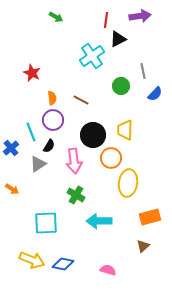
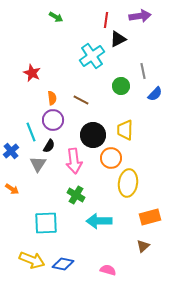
blue cross: moved 3 px down
gray triangle: rotated 24 degrees counterclockwise
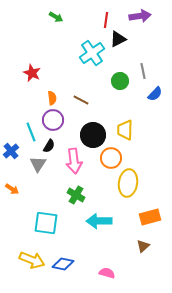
cyan cross: moved 3 px up
green circle: moved 1 px left, 5 px up
cyan square: rotated 10 degrees clockwise
pink semicircle: moved 1 px left, 3 px down
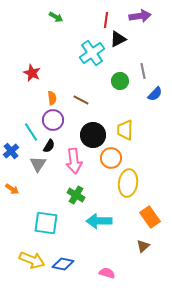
cyan line: rotated 12 degrees counterclockwise
orange rectangle: rotated 70 degrees clockwise
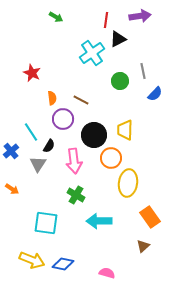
purple circle: moved 10 px right, 1 px up
black circle: moved 1 px right
